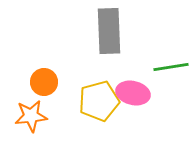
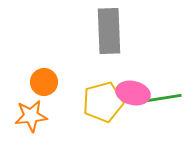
green line: moved 7 px left, 31 px down
yellow pentagon: moved 4 px right, 1 px down
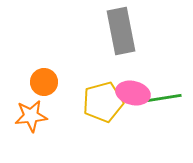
gray rectangle: moved 12 px right; rotated 9 degrees counterclockwise
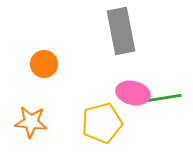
orange circle: moved 18 px up
yellow pentagon: moved 1 px left, 21 px down
orange star: moved 6 px down; rotated 12 degrees clockwise
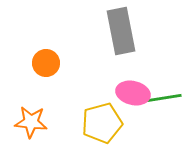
orange circle: moved 2 px right, 1 px up
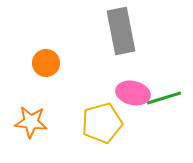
green line: rotated 8 degrees counterclockwise
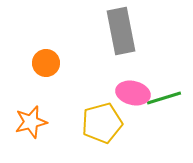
orange star: rotated 20 degrees counterclockwise
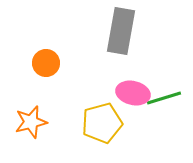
gray rectangle: rotated 21 degrees clockwise
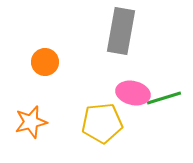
orange circle: moved 1 px left, 1 px up
yellow pentagon: rotated 9 degrees clockwise
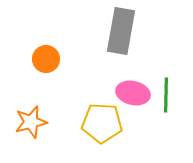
orange circle: moved 1 px right, 3 px up
green line: moved 2 px right, 3 px up; rotated 72 degrees counterclockwise
yellow pentagon: rotated 9 degrees clockwise
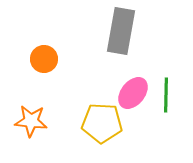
orange circle: moved 2 px left
pink ellipse: rotated 64 degrees counterclockwise
orange star: moved 1 px up; rotated 20 degrees clockwise
